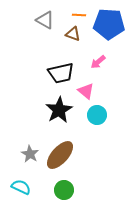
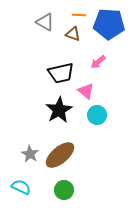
gray triangle: moved 2 px down
brown ellipse: rotated 8 degrees clockwise
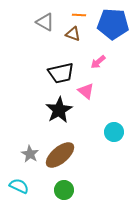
blue pentagon: moved 4 px right
cyan circle: moved 17 px right, 17 px down
cyan semicircle: moved 2 px left, 1 px up
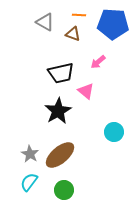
black star: moved 1 px left, 1 px down
cyan semicircle: moved 10 px right, 4 px up; rotated 78 degrees counterclockwise
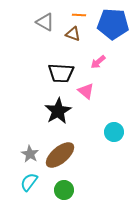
black trapezoid: rotated 16 degrees clockwise
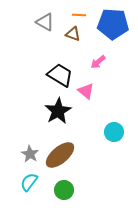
black trapezoid: moved 1 px left, 2 px down; rotated 152 degrees counterclockwise
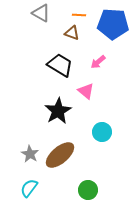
gray triangle: moved 4 px left, 9 px up
brown triangle: moved 1 px left, 1 px up
black trapezoid: moved 10 px up
cyan circle: moved 12 px left
cyan semicircle: moved 6 px down
green circle: moved 24 px right
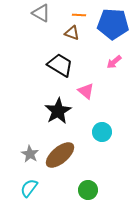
pink arrow: moved 16 px right
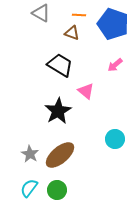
blue pentagon: rotated 16 degrees clockwise
pink arrow: moved 1 px right, 3 px down
cyan circle: moved 13 px right, 7 px down
green circle: moved 31 px left
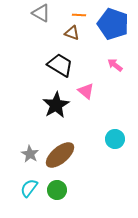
pink arrow: rotated 77 degrees clockwise
black star: moved 2 px left, 6 px up
